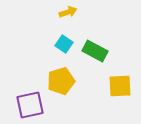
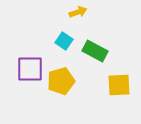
yellow arrow: moved 10 px right
cyan square: moved 3 px up
yellow square: moved 1 px left, 1 px up
purple square: moved 36 px up; rotated 12 degrees clockwise
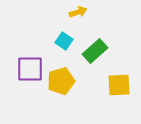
green rectangle: rotated 70 degrees counterclockwise
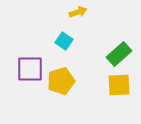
green rectangle: moved 24 px right, 3 px down
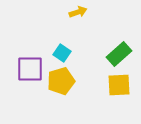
cyan square: moved 2 px left, 12 px down
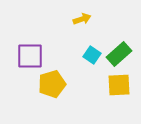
yellow arrow: moved 4 px right, 7 px down
cyan square: moved 30 px right, 2 px down
purple square: moved 13 px up
yellow pentagon: moved 9 px left, 3 px down
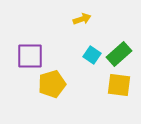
yellow square: rotated 10 degrees clockwise
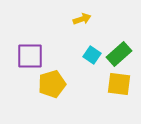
yellow square: moved 1 px up
